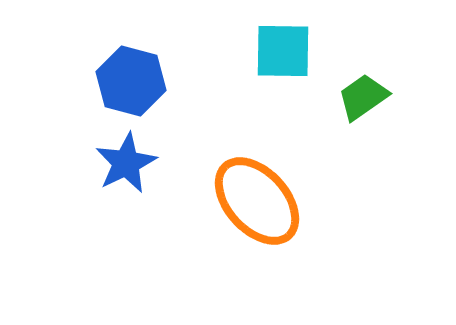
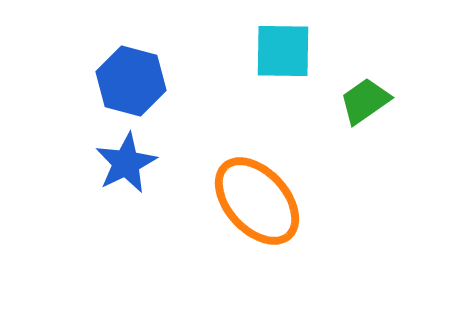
green trapezoid: moved 2 px right, 4 px down
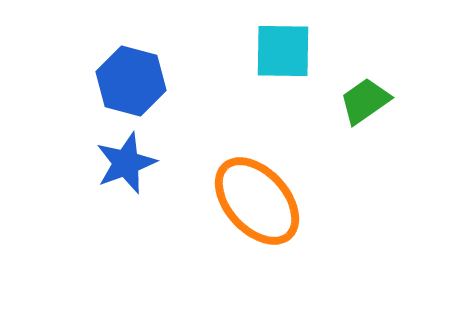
blue star: rotated 6 degrees clockwise
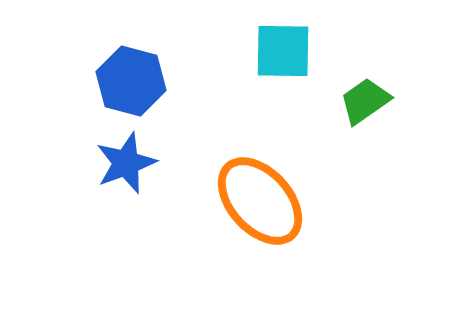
orange ellipse: moved 3 px right
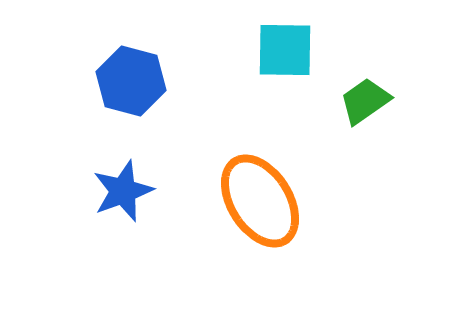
cyan square: moved 2 px right, 1 px up
blue star: moved 3 px left, 28 px down
orange ellipse: rotated 10 degrees clockwise
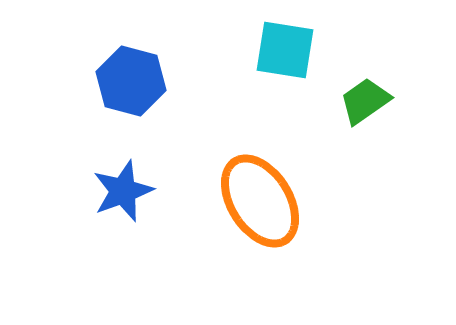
cyan square: rotated 8 degrees clockwise
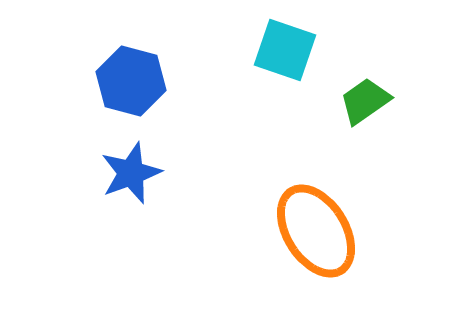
cyan square: rotated 10 degrees clockwise
blue star: moved 8 px right, 18 px up
orange ellipse: moved 56 px right, 30 px down
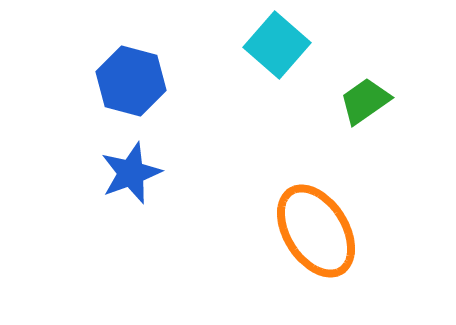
cyan square: moved 8 px left, 5 px up; rotated 22 degrees clockwise
